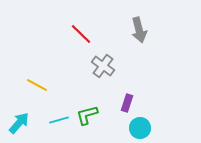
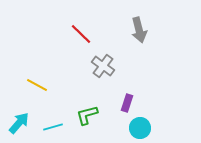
cyan line: moved 6 px left, 7 px down
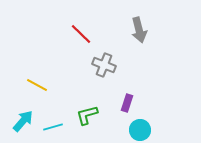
gray cross: moved 1 px right, 1 px up; rotated 15 degrees counterclockwise
cyan arrow: moved 4 px right, 2 px up
cyan circle: moved 2 px down
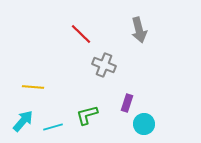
yellow line: moved 4 px left, 2 px down; rotated 25 degrees counterclockwise
cyan circle: moved 4 px right, 6 px up
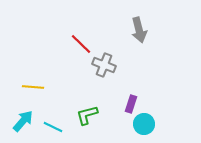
red line: moved 10 px down
purple rectangle: moved 4 px right, 1 px down
cyan line: rotated 42 degrees clockwise
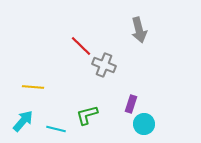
red line: moved 2 px down
cyan line: moved 3 px right, 2 px down; rotated 12 degrees counterclockwise
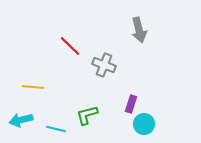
red line: moved 11 px left
cyan arrow: moved 2 px left, 1 px up; rotated 145 degrees counterclockwise
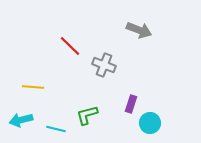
gray arrow: rotated 55 degrees counterclockwise
cyan circle: moved 6 px right, 1 px up
